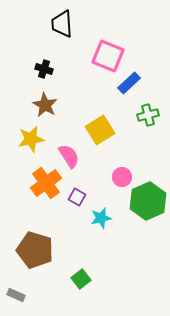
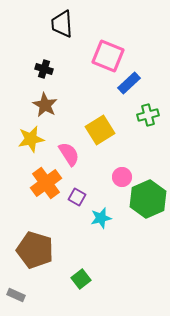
pink semicircle: moved 2 px up
green hexagon: moved 2 px up
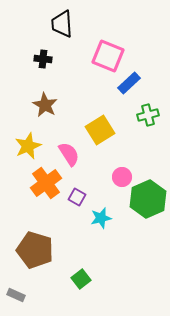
black cross: moved 1 px left, 10 px up; rotated 12 degrees counterclockwise
yellow star: moved 3 px left, 7 px down; rotated 12 degrees counterclockwise
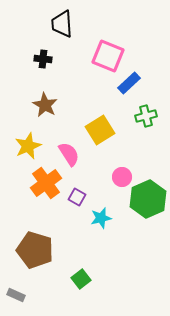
green cross: moved 2 px left, 1 px down
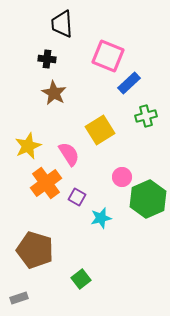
black cross: moved 4 px right
brown star: moved 9 px right, 12 px up
gray rectangle: moved 3 px right, 3 px down; rotated 42 degrees counterclockwise
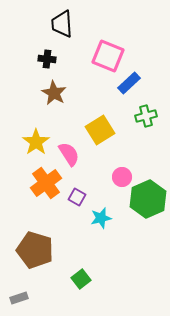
yellow star: moved 8 px right, 4 px up; rotated 12 degrees counterclockwise
